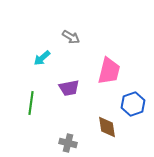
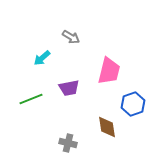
green line: moved 4 px up; rotated 60 degrees clockwise
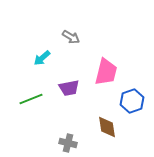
pink trapezoid: moved 3 px left, 1 px down
blue hexagon: moved 1 px left, 3 px up
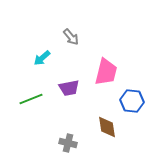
gray arrow: rotated 18 degrees clockwise
blue hexagon: rotated 25 degrees clockwise
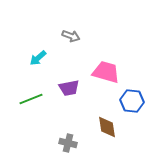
gray arrow: moved 1 px up; rotated 30 degrees counterclockwise
cyan arrow: moved 4 px left
pink trapezoid: rotated 88 degrees counterclockwise
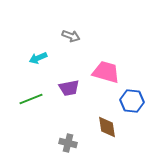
cyan arrow: rotated 18 degrees clockwise
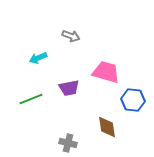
blue hexagon: moved 1 px right, 1 px up
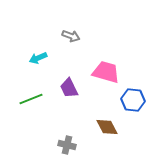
purple trapezoid: rotated 75 degrees clockwise
brown diamond: rotated 20 degrees counterclockwise
gray cross: moved 1 px left, 2 px down
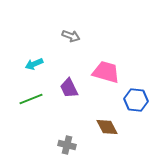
cyan arrow: moved 4 px left, 6 px down
blue hexagon: moved 3 px right
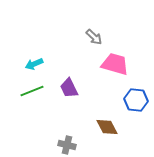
gray arrow: moved 23 px right, 1 px down; rotated 24 degrees clockwise
pink trapezoid: moved 9 px right, 8 px up
green line: moved 1 px right, 8 px up
